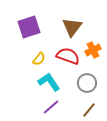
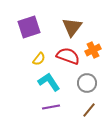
purple line: rotated 30 degrees clockwise
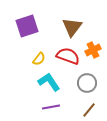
purple square: moved 2 px left, 1 px up
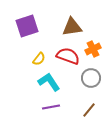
brown triangle: rotated 45 degrees clockwise
orange cross: moved 1 px up
gray circle: moved 4 px right, 5 px up
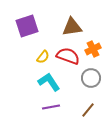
yellow semicircle: moved 4 px right, 2 px up
brown line: moved 1 px left
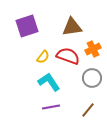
gray circle: moved 1 px right
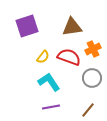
red semicircle: moved 1 px right, 1 px down
